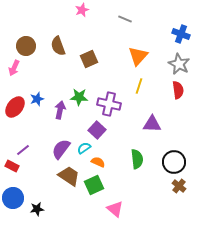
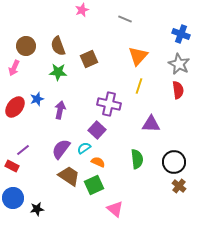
green star: moved 21 px left, 25 px up
purple triangle: moved 1 px left
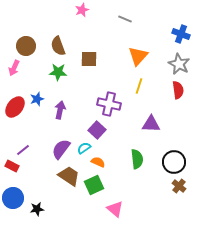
brown square: rotated 24 degrees clockwise
